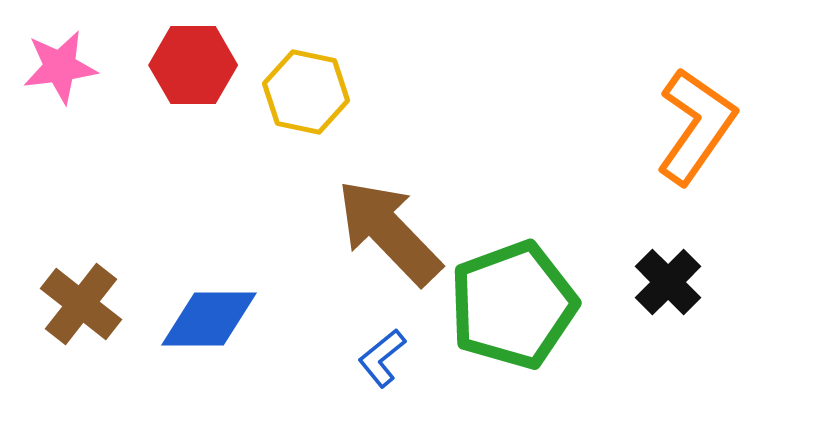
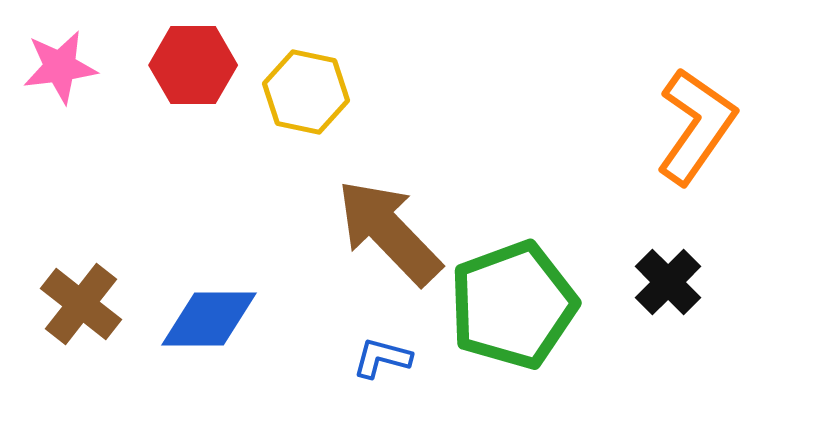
blue L-shape: rotated 54 degrees clockwise
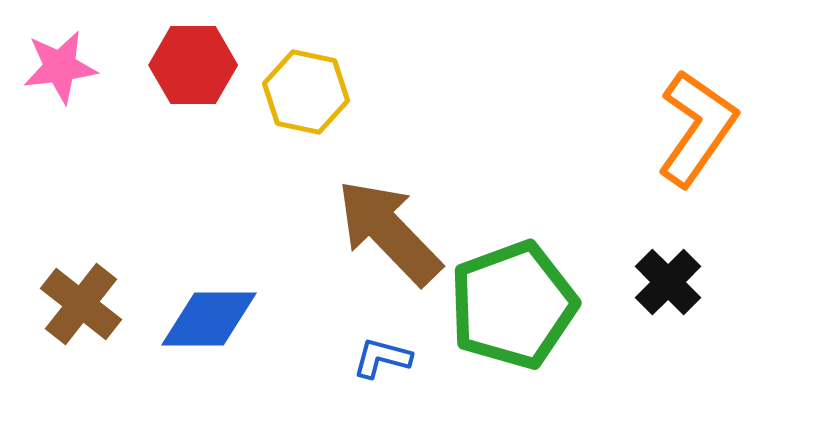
orange L-shape: moved 1 px right, 2 px down
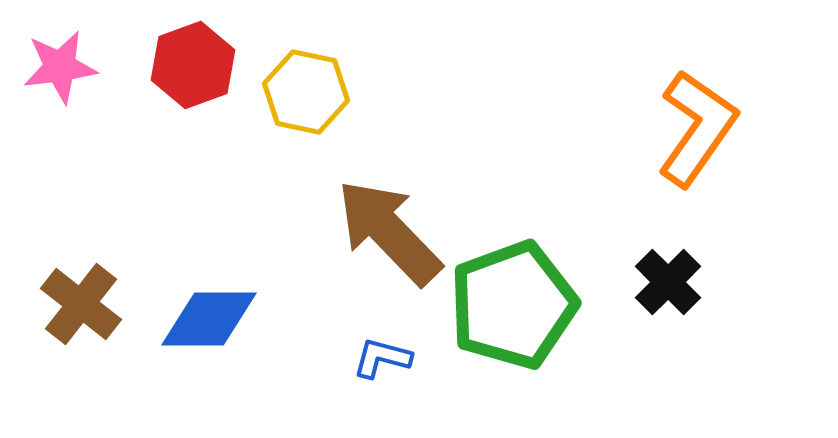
red hexagon: rotated 20 degrees counterclockwise
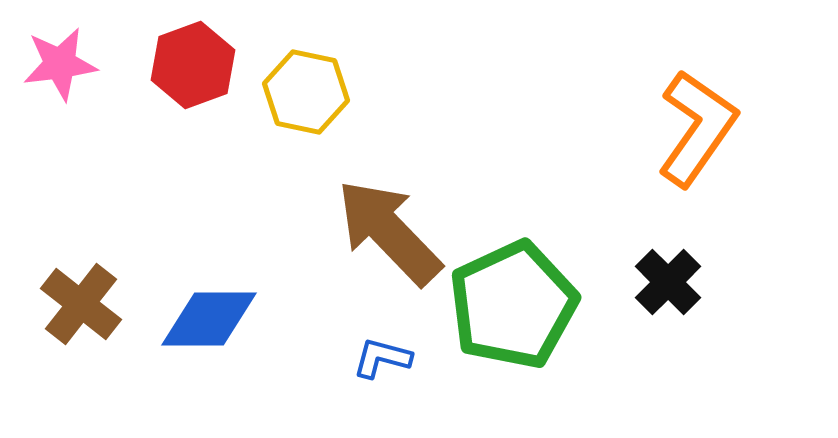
pink star: moved 3 px up
green pentagon: rotated 5 degrees counterclockwise
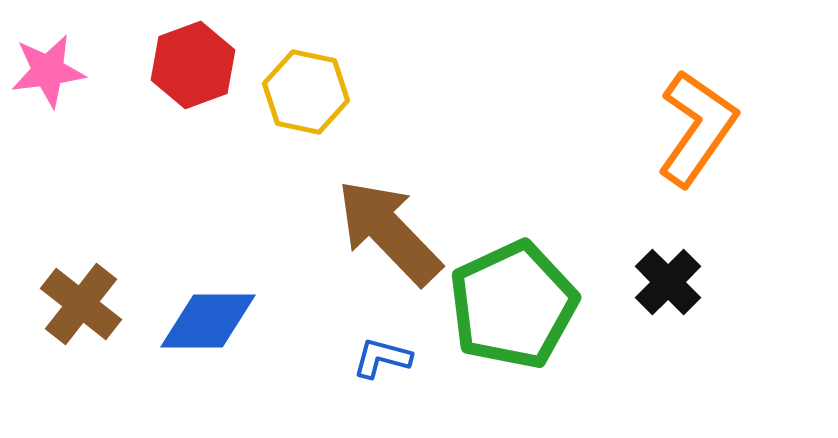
pink star: moved 12 px left, 7 px down
blue diamond: moved 1 px left, 2 px down
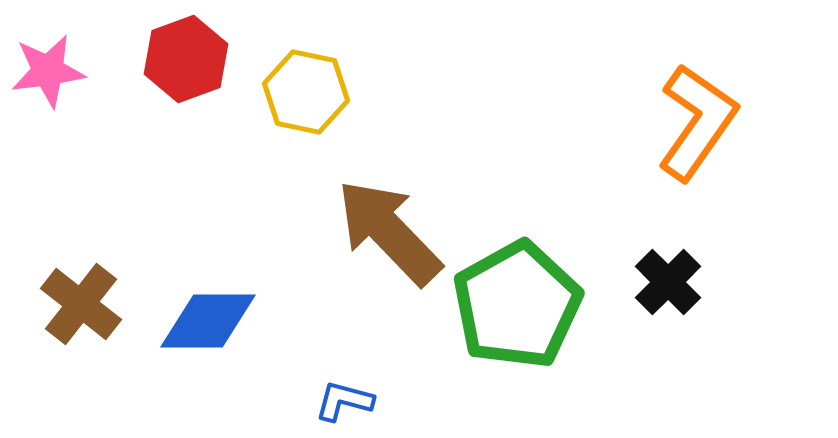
red hexagon: moved 7 px left, 6 px up
orange L-shape: moved 6 px up
green pentagon: moved 4 px right; rotated 4 degrees counterclockwise
blue L-shape: moved 38 px left, 43 px down
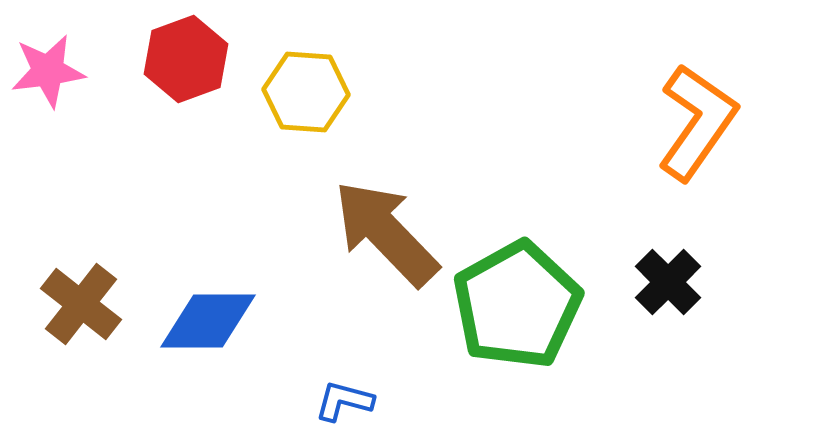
yellow hexagon: rotated 8 degrees counterclockwise
brown arrow: moved 3 px left, 1 px down
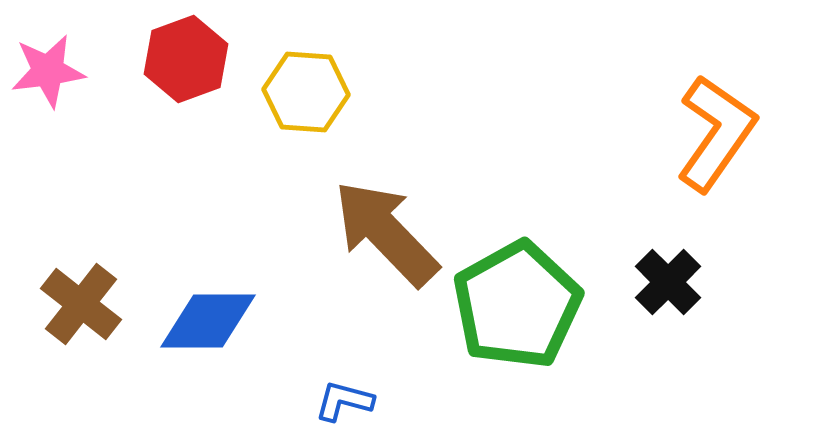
orange L-shape: moved 19 px right, 11 px down
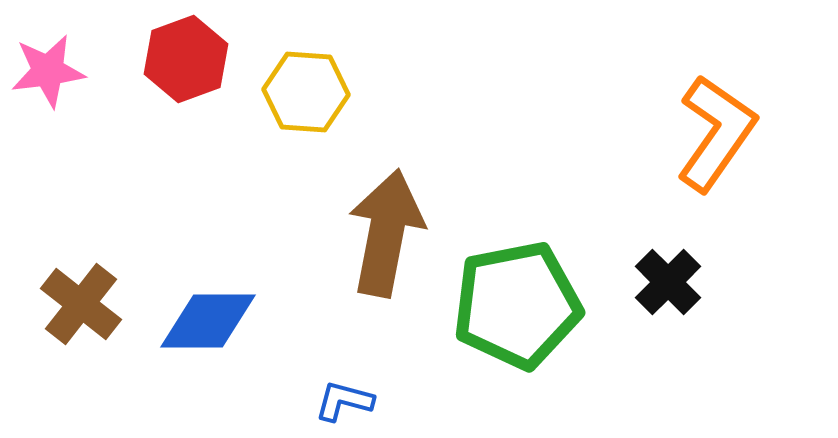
brown arrow: rotated 55 degrees clockwise
green pentagon: rotated 18 degrees clockwise
